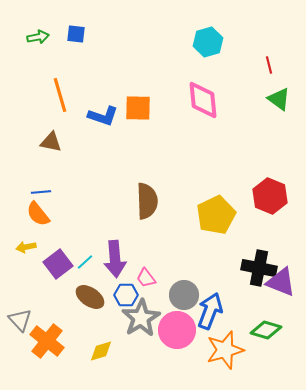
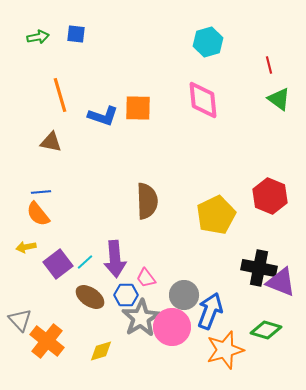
pink circle: moved 5 px left, 3 px up
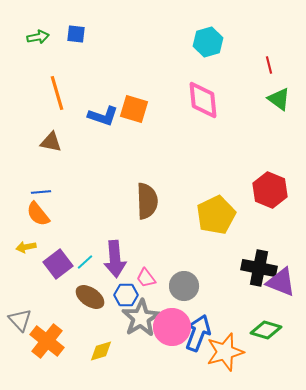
orange line: moved 3 px left, 2 px up
orange square: moved 4 px left, 1 px down; rotated 16 degrees clockwise
red hexagon: moved 6 px up
gray circle: moved 9 px up
blue arrow: moved 12 px left, 22 px down
orange star: moved 2 px down
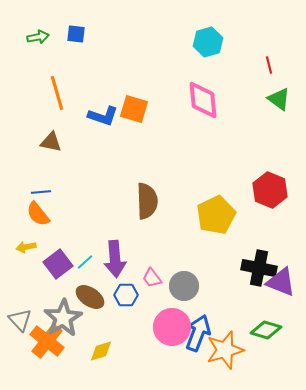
pink trapezoid: moved 6 px right
gray star: moved 78 px left
orange star: moved 2 px up
